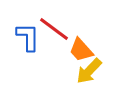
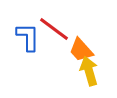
yellow arrow: rotated 120 degrees clockwise
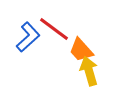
blue L-shape: rotated 48 degrees clockwise
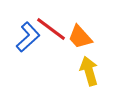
red line: moved 3 px left
orange trapezoid: moved 1 px left, 13 px up
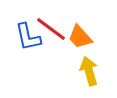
blue L-shape: rotated 120 degrees clockwise
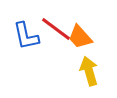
red line: moved 5 px right
blue L-shape: moved 2 px left, 1 px up
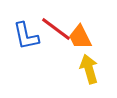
orange trapezoid: rotated 16 degrees clockwise
yellow arrow: moved 2 px up
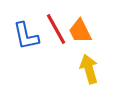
red line: rotated 24 degrees clockwise
orange trapezoid: moved 6 px up
